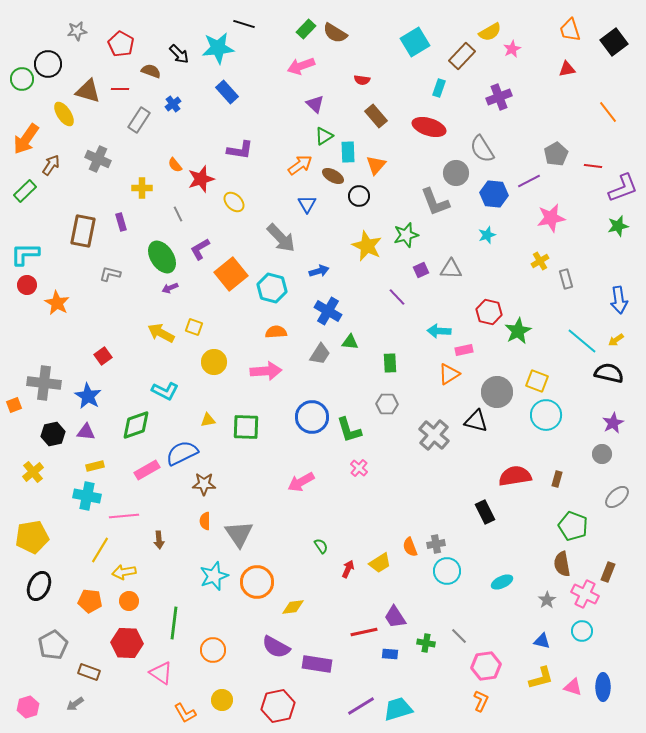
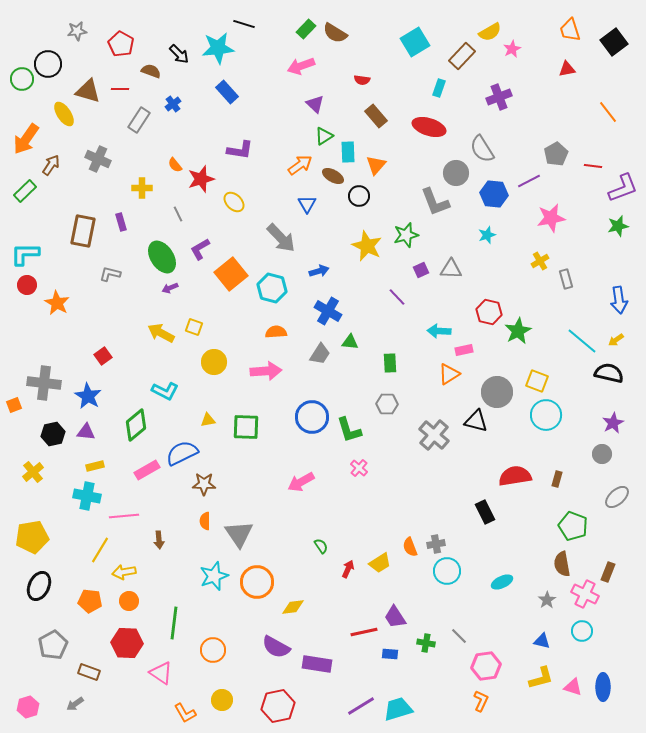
green diamond at (136, 425): rotated 20 degrees counterclockwise
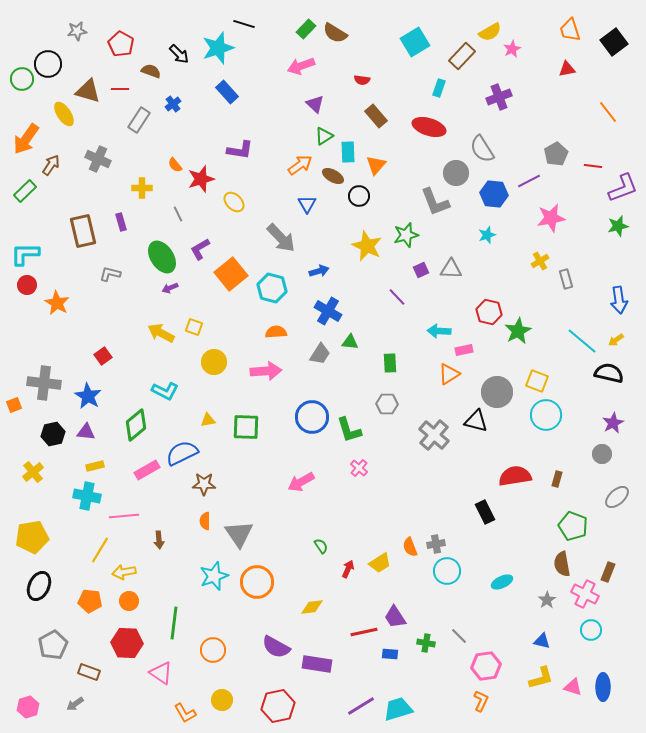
cyan star at (218, 48): rotated 12 degrees counterclockwise
brown rectangle at (83, 231): rotated 24 degrees counterclockwise
yellow diamond at (293, 607): moved 19 px right
cyan circle at (582, 631): moved 9 px right, 1 px up
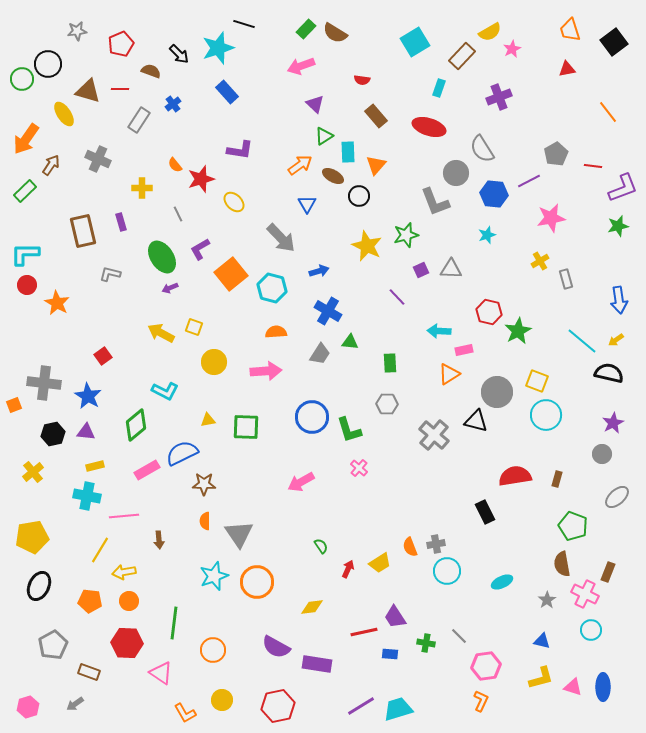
red pentagon at (121, 44): rotated 20 degrees clockwise
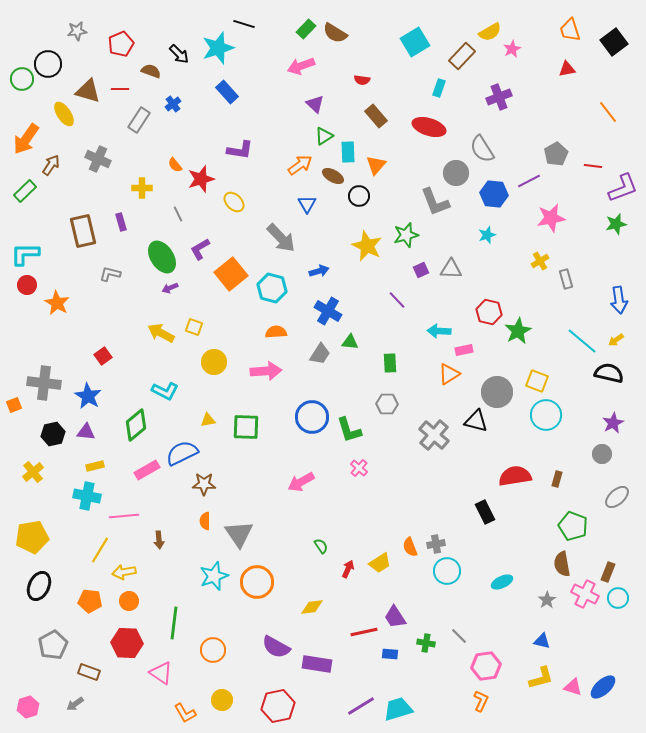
green star at (618, 226): moved 2 px left, 2 px up
purple line at (397, 297): moved 3 px down
cyan circle at (591, 630): moved 27 px right, 32 px up
blue ellipse at (603, 687): rotated 48 degrees clockwise
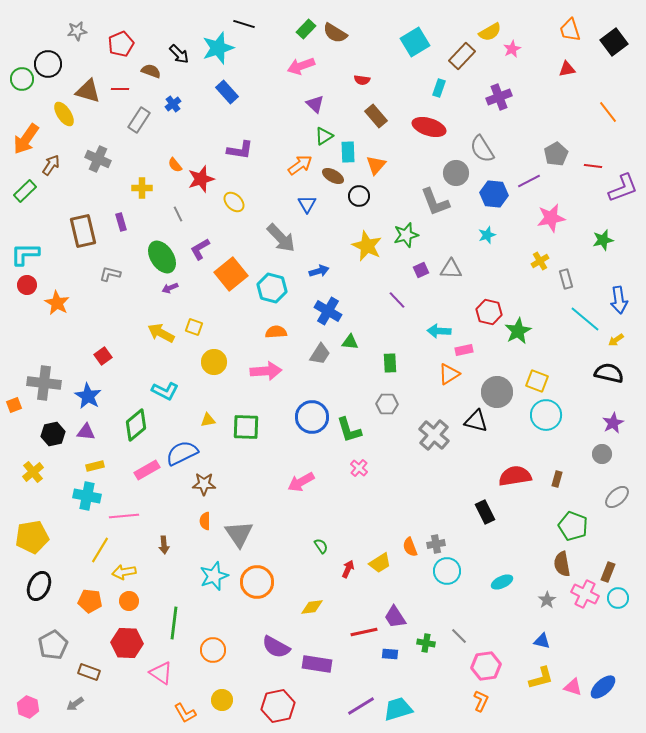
green star at (616, 224): moved 13 px left, 16 px down
cyan line at (582, 341): moved 3 px right, 22 px up
brown arrow at (159, 540): moved 5 px right, 5 px down
pink hexagon at (28, 707): rotated 20 degrees counterclockwise
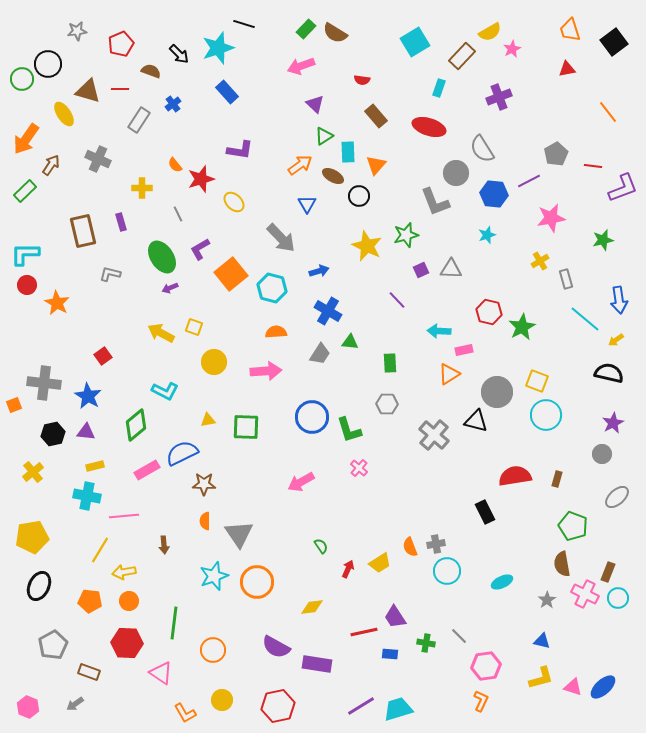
green star at (518, 331): moved 4 px right, 4 px up
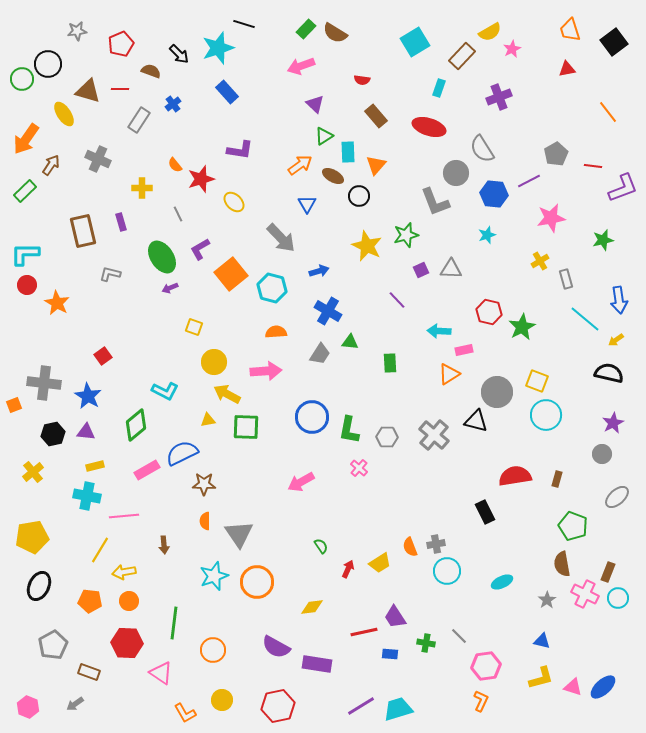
yellow arrow at (161, 333): moved 66 px right, 61 px down
gray hexagon at (387, 404): moved 33 px down
green L-shape at (349, 430): rotated 28 degrees clockwise
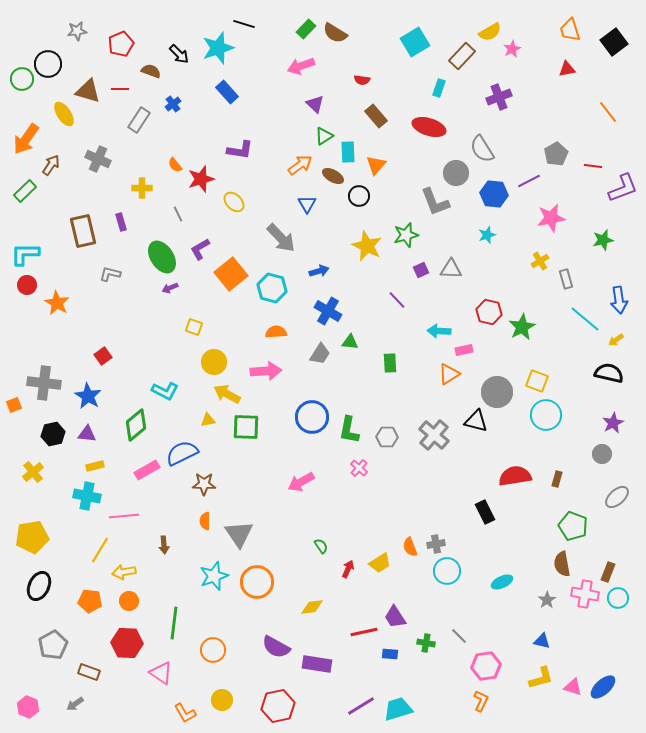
purple triangle at (86, 432): moved 1 px right, 2 px down
pink cross at (585, 594): rotated 16 degrees counterclockwise
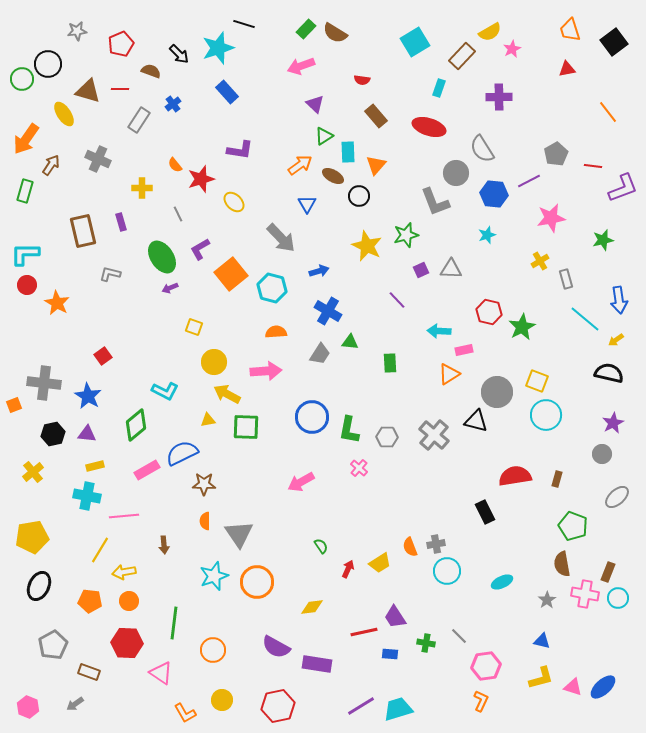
purple cross at (499, 97): rotated 20 degrees clockwise
green rectangle at (25, 191): rotated 30 degrees counterclockwise
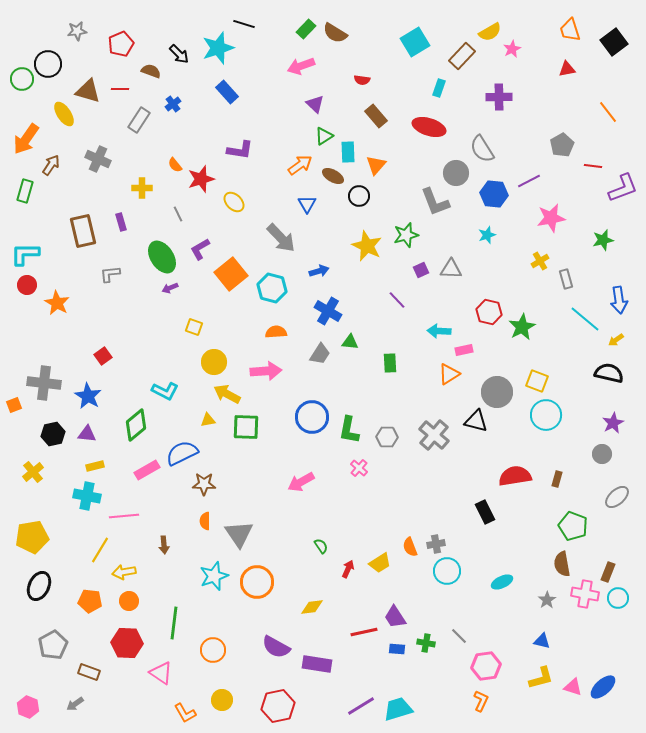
gray pentagon at (556, 154): moved 6 px right, 9 px up
gray L-shape at (110, 274): rotated 20 degrees counterclockwise
blue rectangle at (390, 654): moved 7 px right, 5 px up
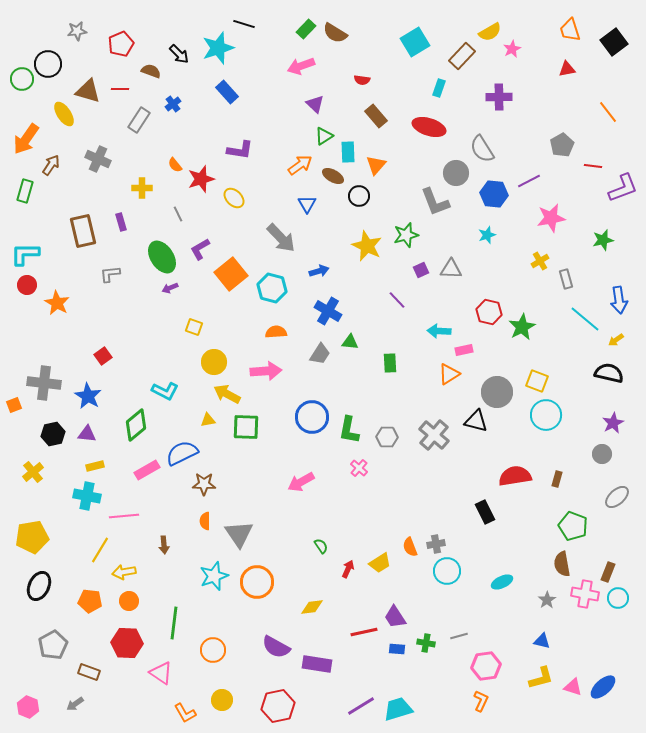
yellow ellipse at (234, 202): moved 4 px up
gray line at (459, 636): rotated 60 degrees counterclockwise
